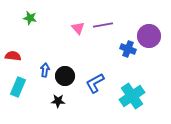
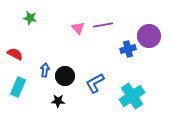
blue cross: rotated 35 degrees counterclockwise
red semicircle: moved 2 px right, 2 px up; rotated 21 degrees clockwise
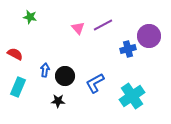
green star: moved 1 px up
purple line: rotated 18 degrees counterclockwise
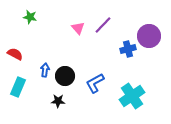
purple line: rotated 18 degrees counterclockwise
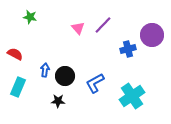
purple circle: moved 3 px right, 1 px up
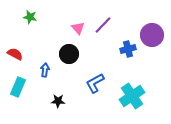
black circle: moved 4 px right, 22 px up
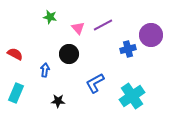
green star: moved 20 px right
purple line: rotated 18 degrees clockwise
purple circle: moved 1 px left
cyan rectangle: moved 2 px left, 6 px down
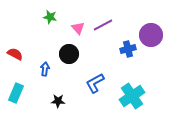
blue arrow: moved 1 px up
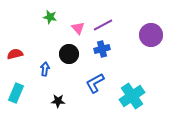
blue cross: moved 26 px left
red semicircle: rotated 42 degrees counterclockwise
